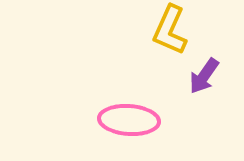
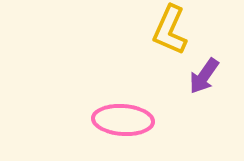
pink ellipse: moved 6 px left
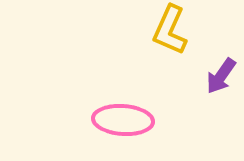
purple arrow: moved 17 px right
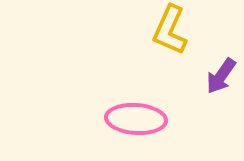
pink ellipse: moved 13 px right, 1 px up
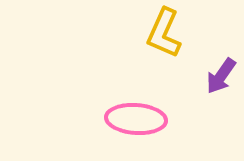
yellow L-shape: moved 6 px left, 3 px down
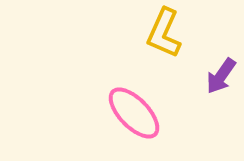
pink ellipse: moved 2 px left, 6 px up; rotated 42 degrees clockwise
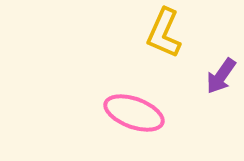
pink ellipse: rotated 26 degrees counterclockwise
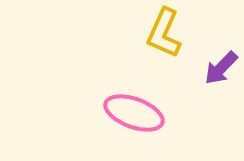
purple arrow: moved 8 px up; rotated 9 degrees clockwise
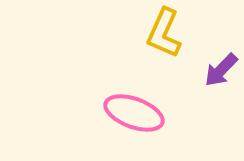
purple arrow: moved 2 px down
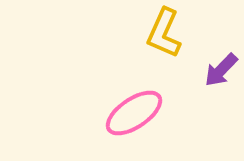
pink ellipse: rotated 54 degrees counterclockwise
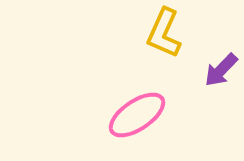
pink ellipse: moved 3 px right, 2 px down
